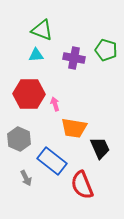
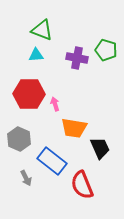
purple cross: moved 3 px right
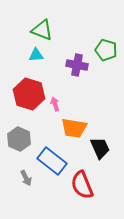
purple cross: moved 7 px down
red hexagon: rotated 16 degrees clockwise
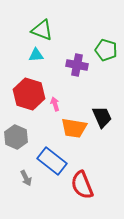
gray hexagon: moved 3 px left, 2 px up
black trapezoid: moved 2 px right, 31 px up
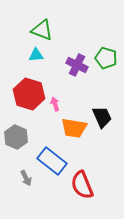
green pentagon: moved 8 px down
purple cross: rotated 15 degrees clockwise
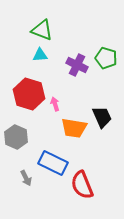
cyan triangle: moved 4 px right
blue rectangle: moved 1 px right, 2 px down; rotated 12 degrees counterclockwise
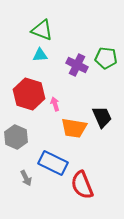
green pentagon: rotated 10 degrees counterclockwise
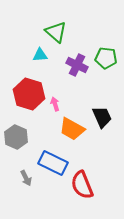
green triangle: moved 14 px right, 2 px down; rotated 20 degrees clockwise
orange trapezoid: moved 2 px left, 1 px down; rotated 20 degrees clockwise
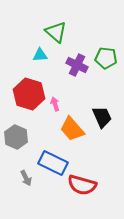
orange trapezoid: rotated 20 degrees clockwise
red semicircle: rotated 52 degrees counterclockwise
